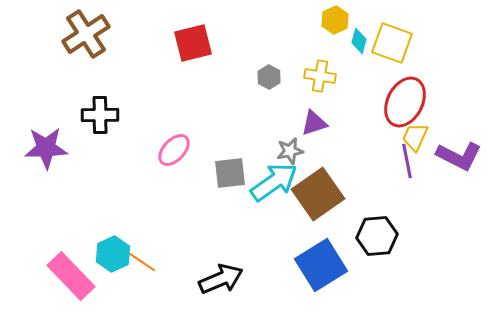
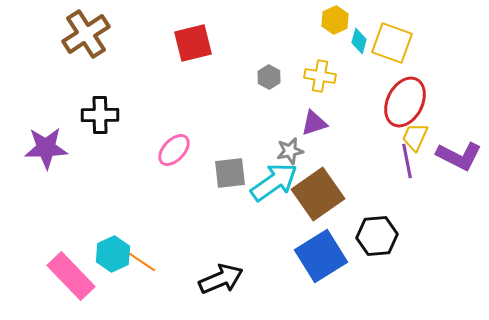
blue square: moved 9 px up
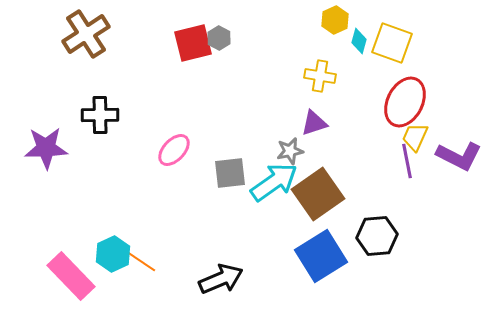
gray hexagon: moved 50 px left, 39 px up
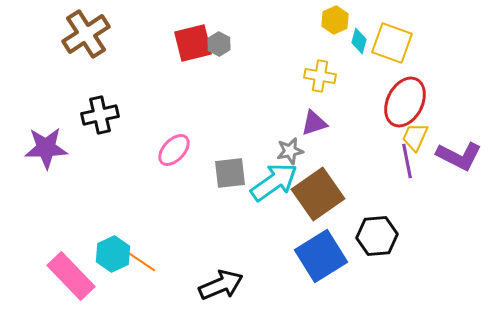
gray hexagon: moved 6 px down
black cross: rotated 12 degrees counterclockwise
black arrow: moved 6 px down
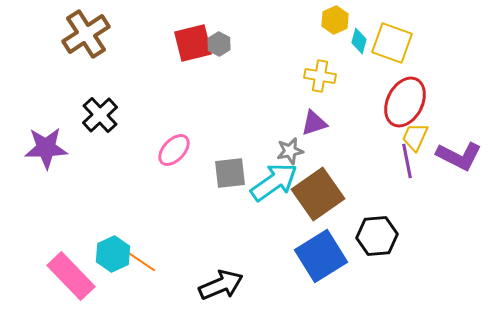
black cross: rotated 30 degrees counterclockwise
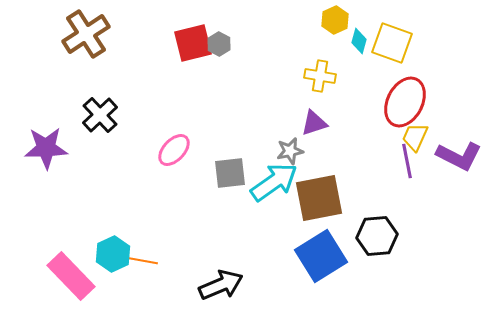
brown square: moved 1 px right, 4 px down; rotated 24 degrees clockwise
orange line: rotated 24 degrees counterclockwise
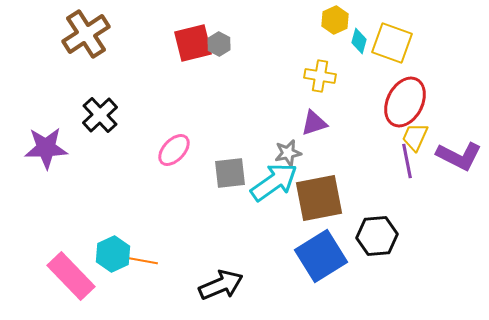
gray star: moved 2 px left, 2 px down
